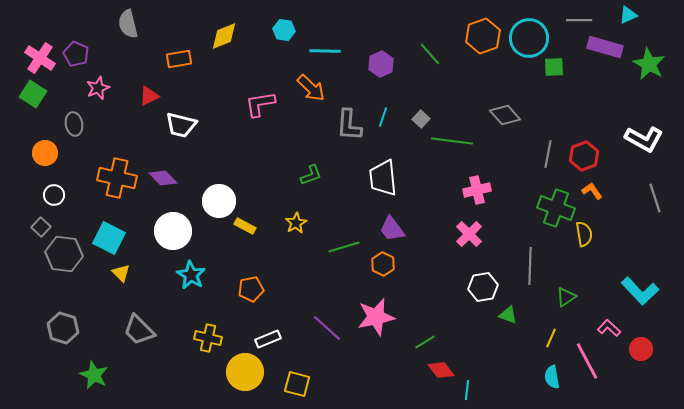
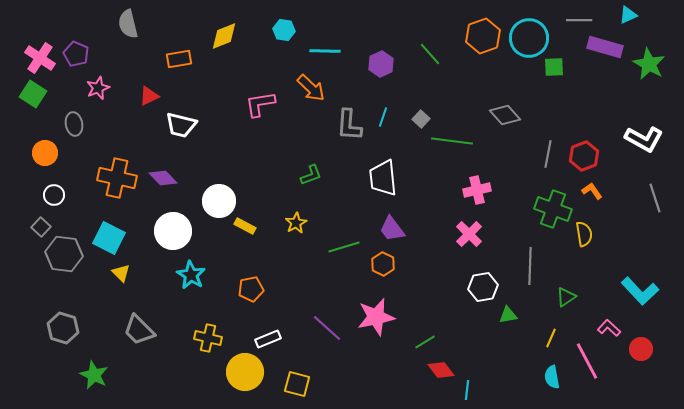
green cross at (556, 208): moved 3 px left, 1 px down
green triangle at (508, 315): rotated 30 degrees counterclockwise
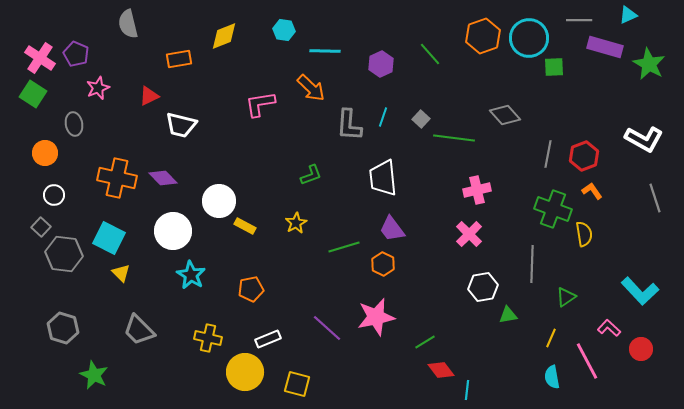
green line at (452, 141): moved 2 px right, 3 px up
gray line at (530, 266): moved 2 px right, 2 px up
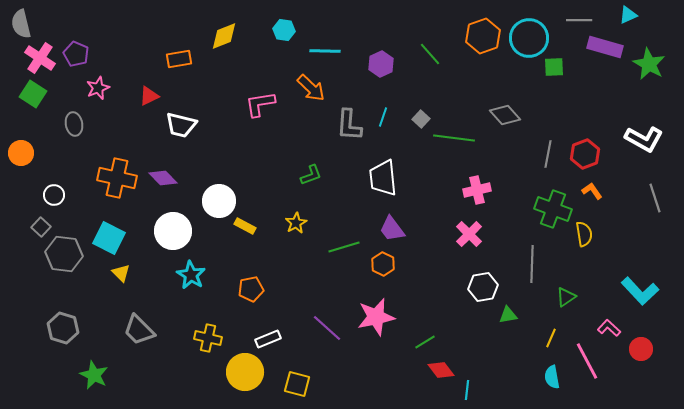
gray semicircle at (128, 24): moved 107 px left
orange circle at (45, 153): moved 24 px left
red hexagon at (584, 156): moved 1 px right, 2 px up
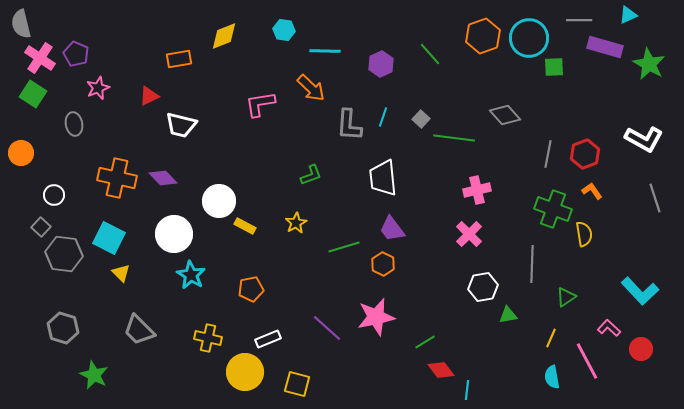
white circle at (173, 231): moved 1 px right, 3 px down
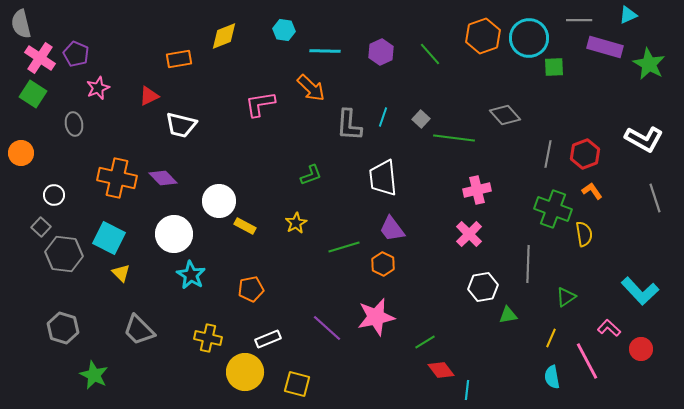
purple hexagon at (381, 64): moved 12 px up
gray line at (532, 264): moved 4 px left
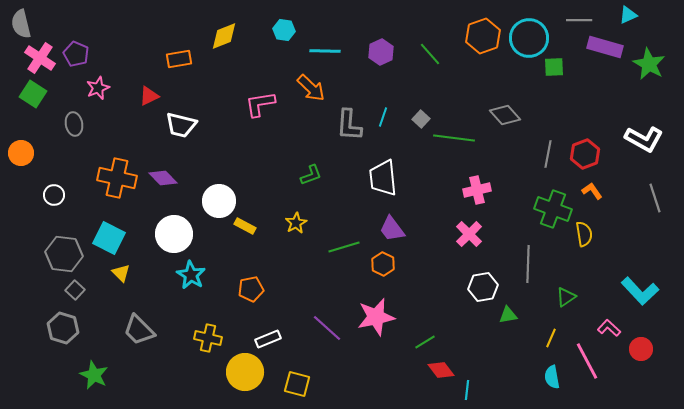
gray square at (41, 227): moved 34 px right, 63 px down
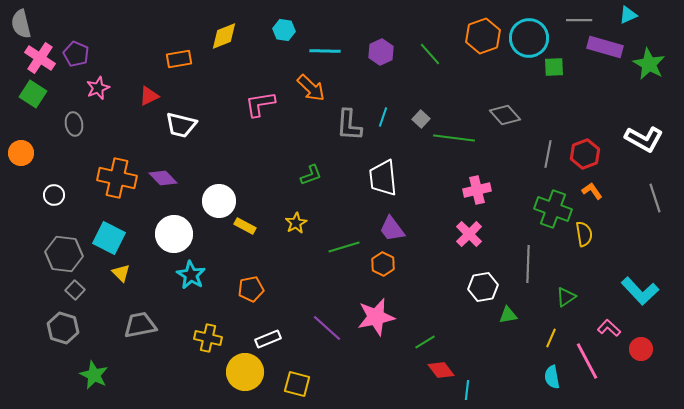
gray trapezoid at (139, 330): moved 1 px right, 5 px up; rotated 124 degrees clockwise
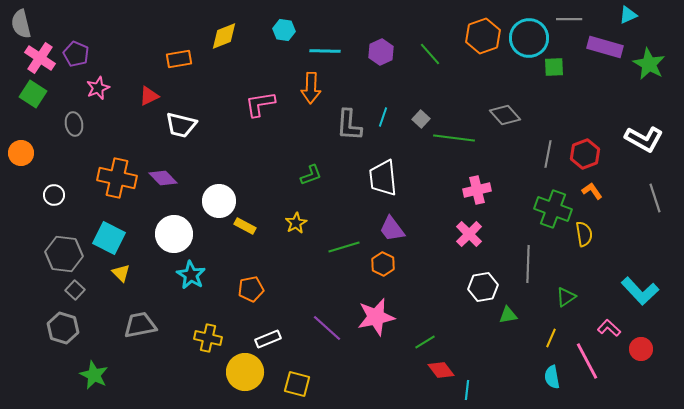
gray line at (579, 20): moved 10 px left, 1 px up
orange arrow at (311, 88): rotated 48 degrees clockwise
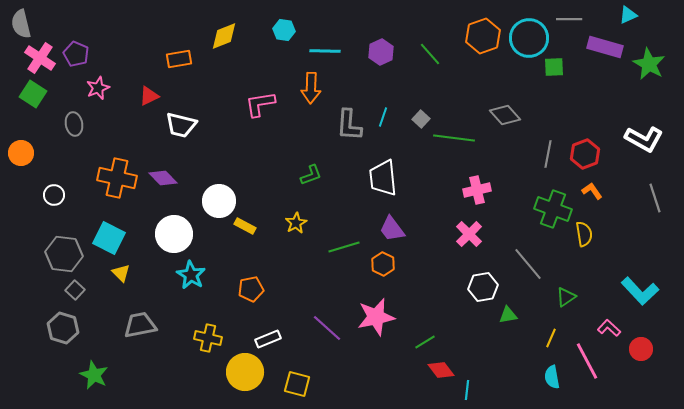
gray line at (528, 264): rotated 42 degrees counterclockwise
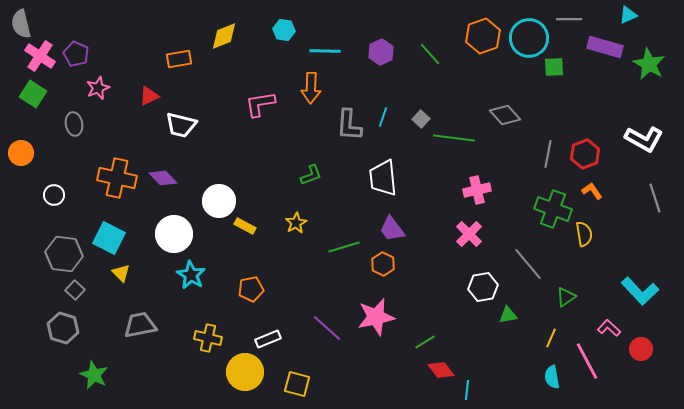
pink cross at (40, 58): moved 2 px up
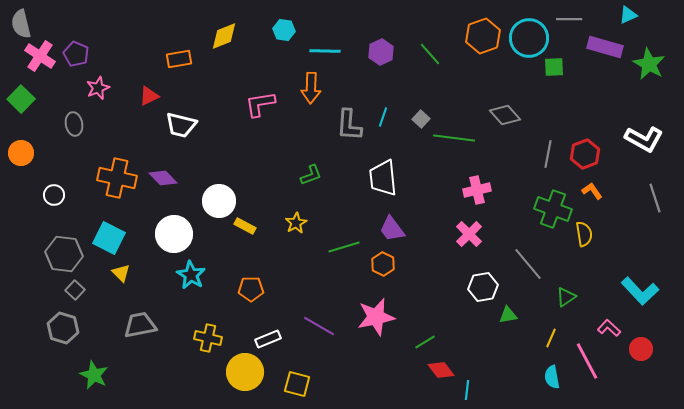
green square at (33, 94): moved 12 px left, 5 px down; rotated 12 degrees clockwise
orange pentagon at (251, 289): rotated 10 degrees clockwise
purple line at (327, 328): moved 8 px left, 2 px up; rotated 12 degrees counterclockwise
